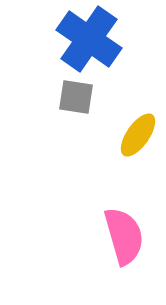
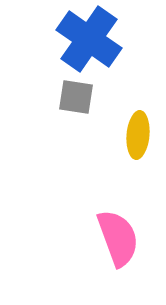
yellow ellipse: rotated 30 degrees counterclockwise
pink semicircle: moved 6 px left, 2 px down; rotated 4 degrees counterclockwise
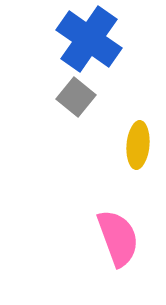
gray square: rotated 30 degrees clockwise
yellow ellipse: moved 10 px down
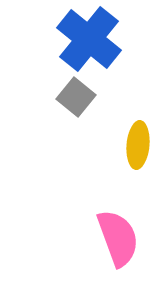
blue cross: rotated 4 degrees clockwise
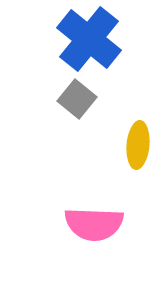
gray square: moved 1 px right, 2 px down
pink semicircle: moved 24 px left, 14 px up; rotated 112 degrees clockwise
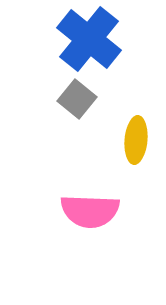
yellow ellipse: moved 2 px left, 5 px up
pink semicircle: moved 4 px left, 13 px up
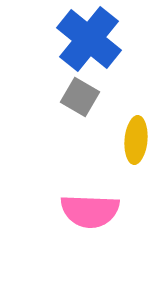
gray square: moved 3 px right, 2 px up; rotated 9 degrees counterclockwise
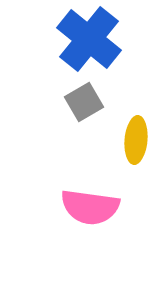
gray square: moved 4 px right, 5 px down; rotated 30 degrees clockwise
pink semicircle: moved 4 px up; rotated 6 degrees clockwise
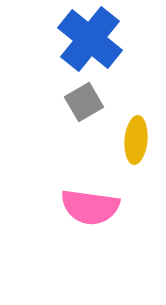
blue cross: moved 1 px right
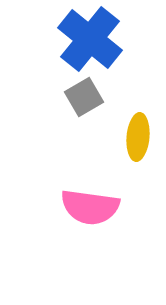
gray square: moved 5 px up
yellow ellipse: moved 2 px right, 3 px up
